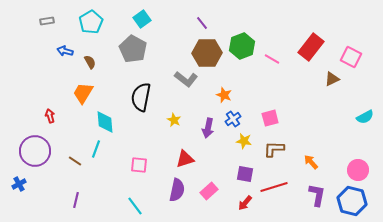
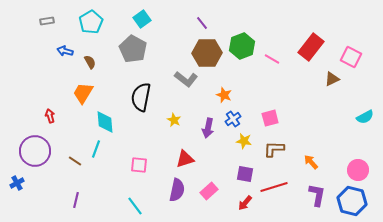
blue cross at (19, 184): moved 2 px left, 1 px up
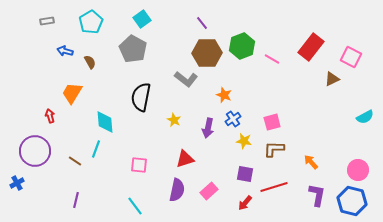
orange trapezoid at (83, 93): moved 11 px left
pink square at (270, 118): moved 2 px right, 4 px down
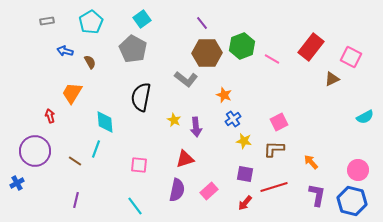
pink square at (272, 122): moved 7 px right; rotated 12 degrees counterclockwise
purple arrow at (208, 128): moved 12 px left, 1 px up; rotated 18 degrees counterclockwise
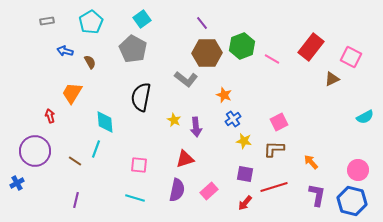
cyan line at (135, 206): moved 8 px up; rotated 36 degrees counterclockwise
